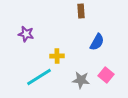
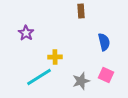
purple star: moved 1 px up; rotated 21 degrees clockwise
blue semicircle: moved 7 px right; rotated 42 degrees counterclockwise
yellow cross: moved 2 px left, 1 px down
pink square: rotated 14 degrees counterclockwise
gray star: moved 1 px down; rotated 24 degrees counterclockwise
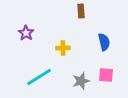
yellow cross: moved 8 px right, 9 px up
pink square: rotated 21 degrees counterclockwise
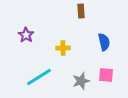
purple star: moved 2 px down
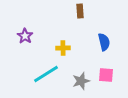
brown rectangle: moved 1 px left
purple star: moved 1 px left, 1 px down
cyan line: moved 7 px right, 3 px up
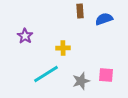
blue semicircle: moved 23 px up; rotated 96 degrees counterclockwise
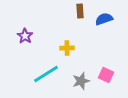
yellow cross: moved 4 px right
pink square: rotated 21 degrees clockwise
